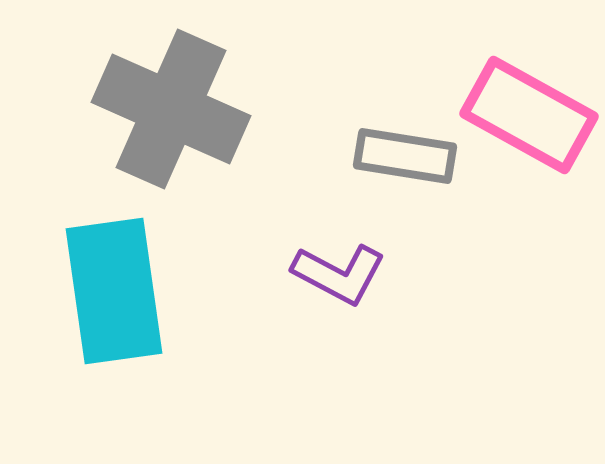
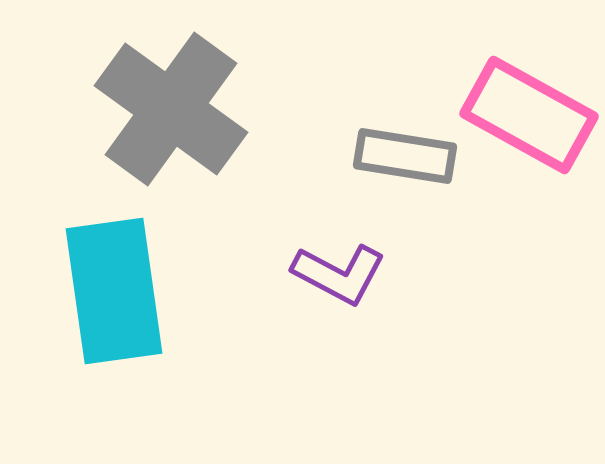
gray cross: rotated 12 degrees clockwise
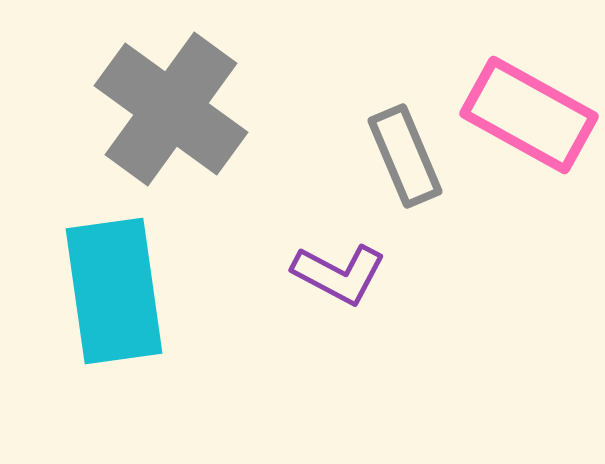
gray rectangle: rotated 58 degrees clockwise
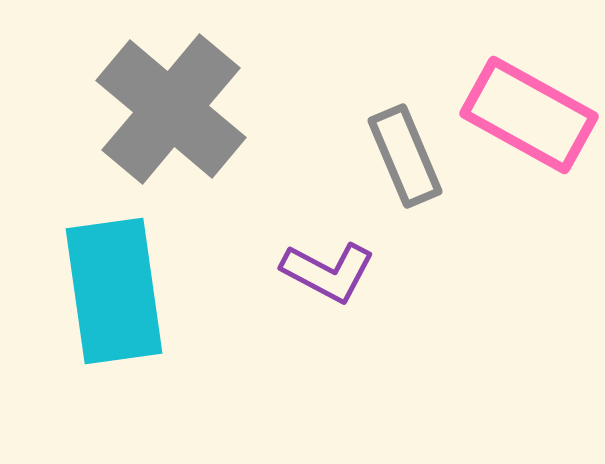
gray cross: rotated 4 degrees clockwise
purple L-shape: moved 11 px left, 2 px up
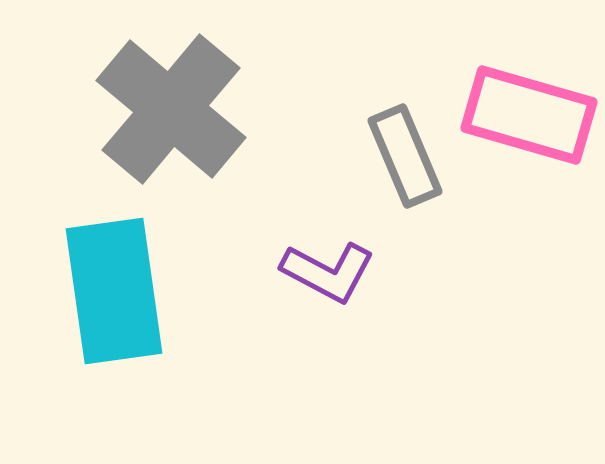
pink rectangle: rotated 13 degrees counterclockwise
